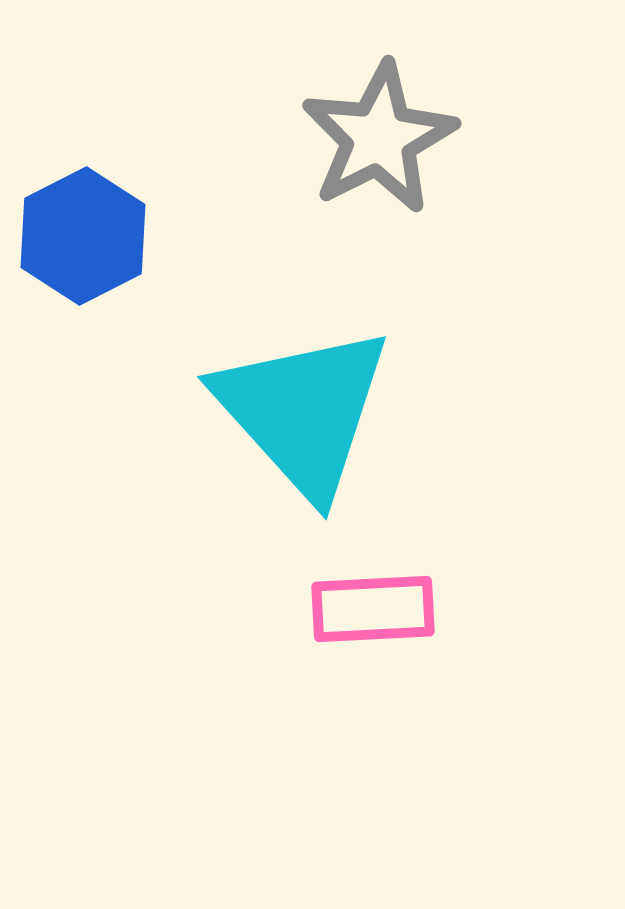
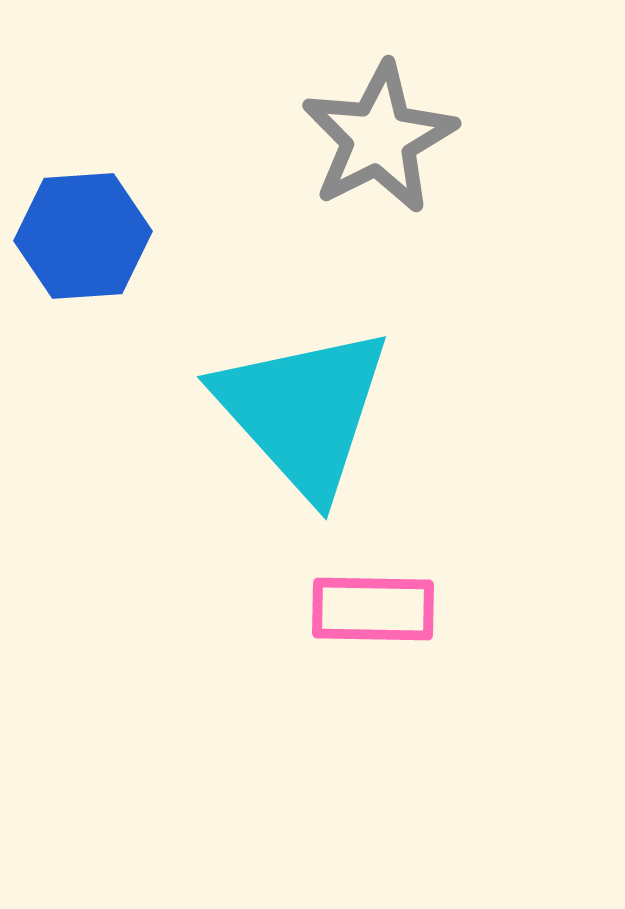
blue hexagon: rotated 23 degrees clockwise
pink rectangle: rotated 4 degrees clockwise
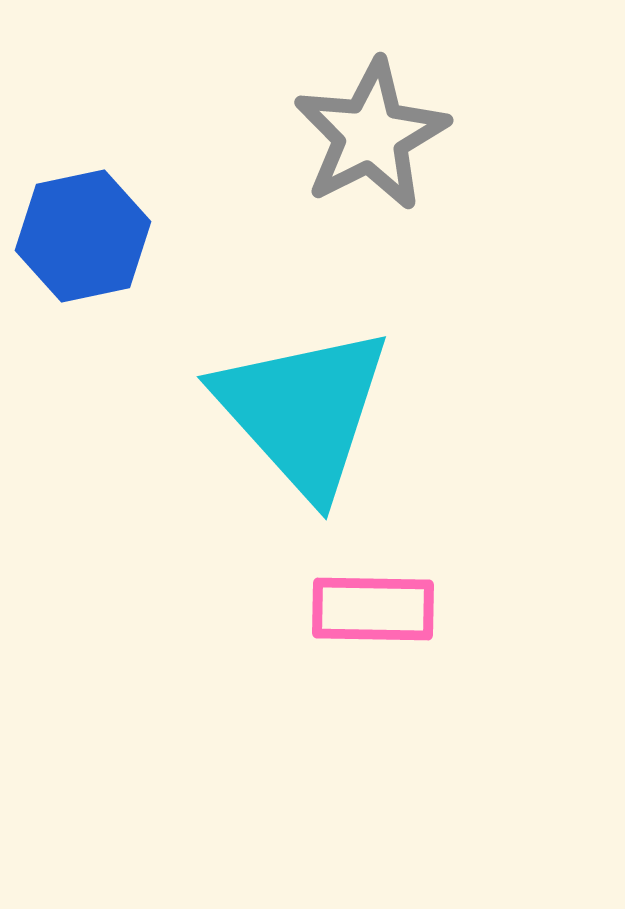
gray star: moved 8 px left, 3 px up
blue hexagon: rotated 8 degrees counterclockwise
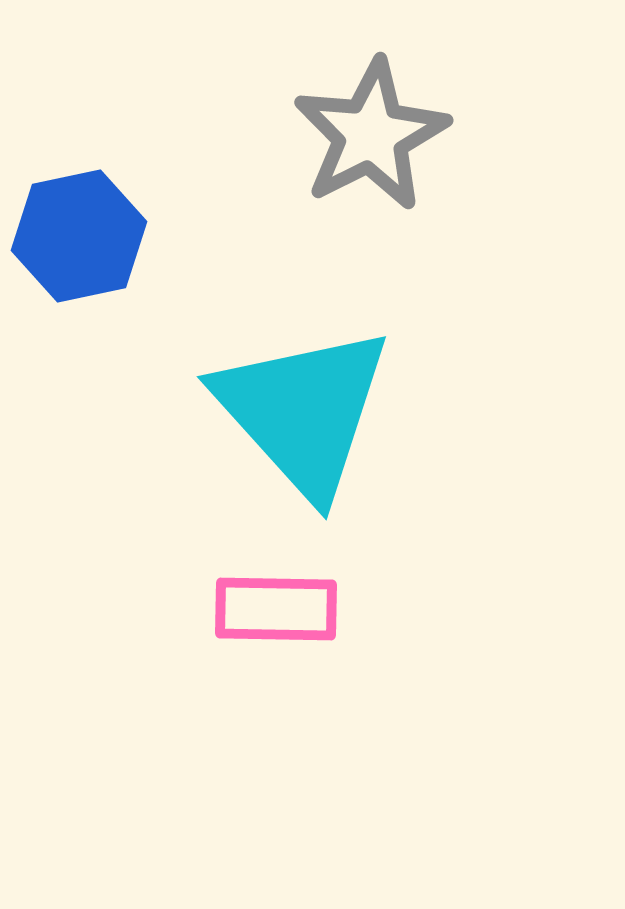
blue hexagon: moved 4 px left
pink rectangle: moved 97 px left
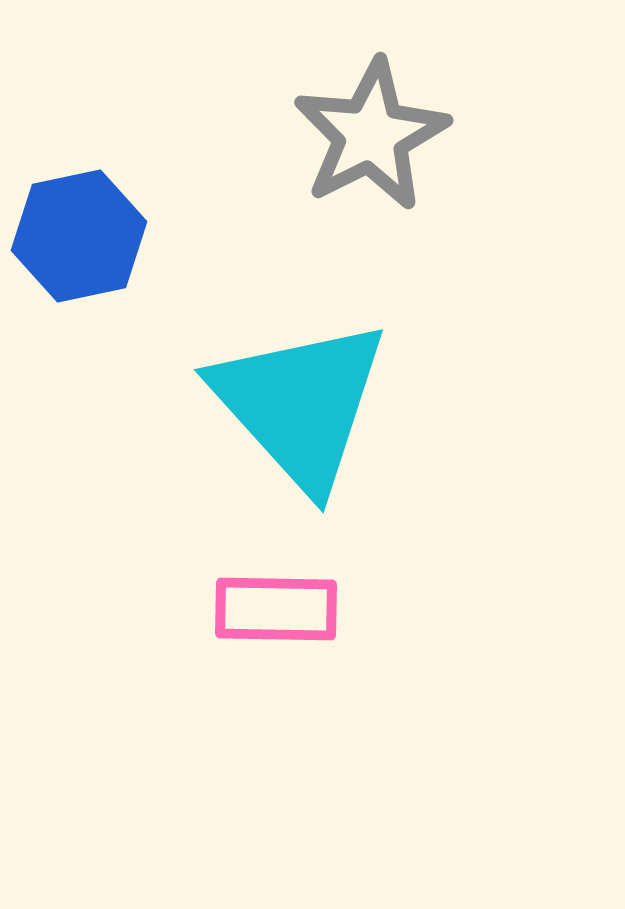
cyan triangle: moved 3 px left, 7 px up
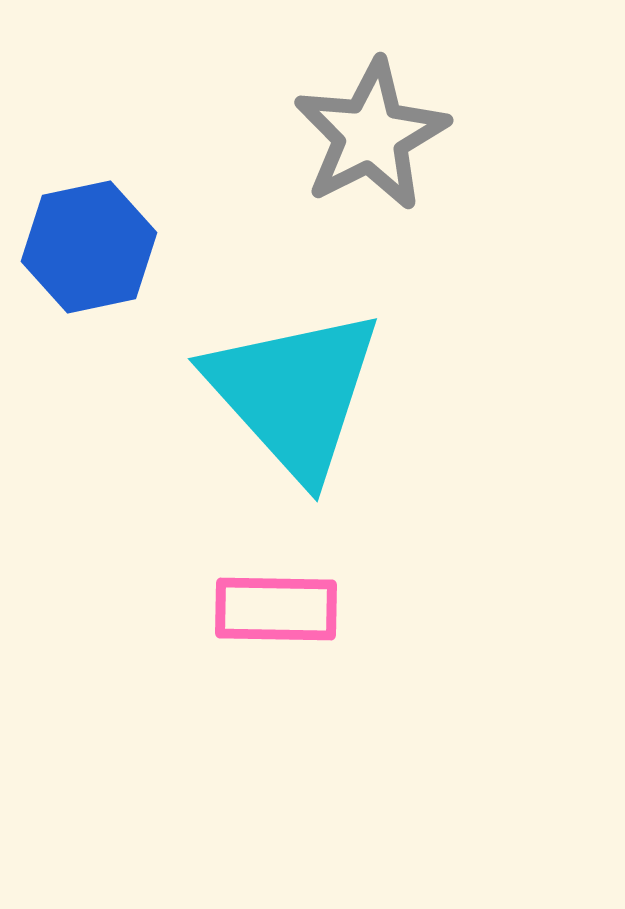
blue hexagon: moved 10 px right, 11 px down
cyan triangle: moved 6 px left, 11 px up
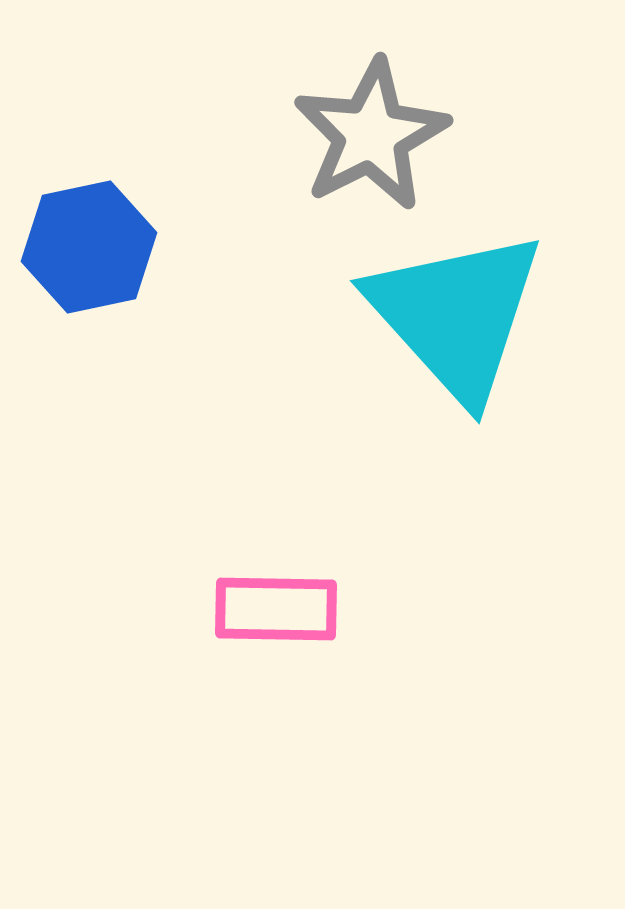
cyan triangle: moved 162 px right, 78 px up
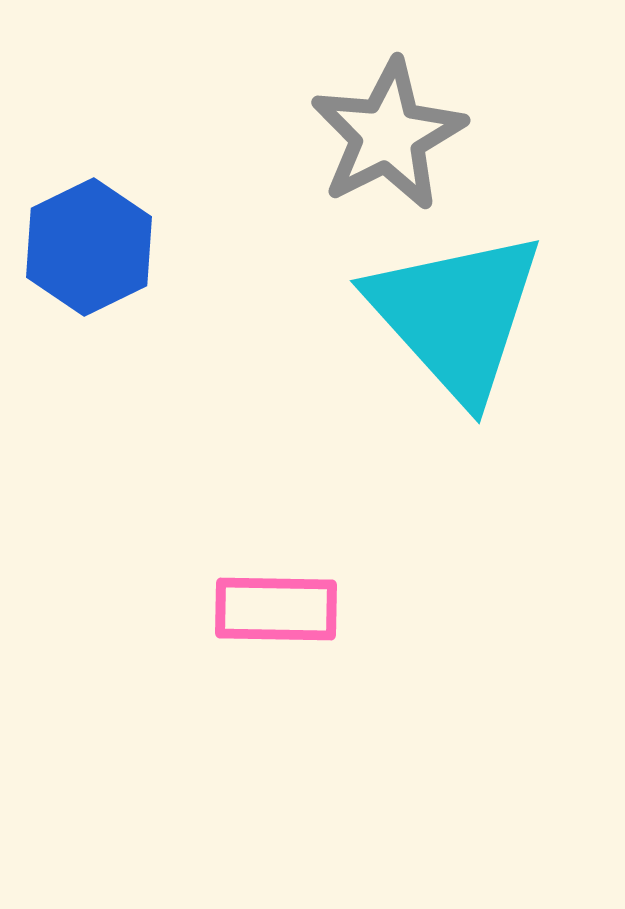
gray star: moved 17 px right
blue hexagon: rotated 14 degrees counterclockwise
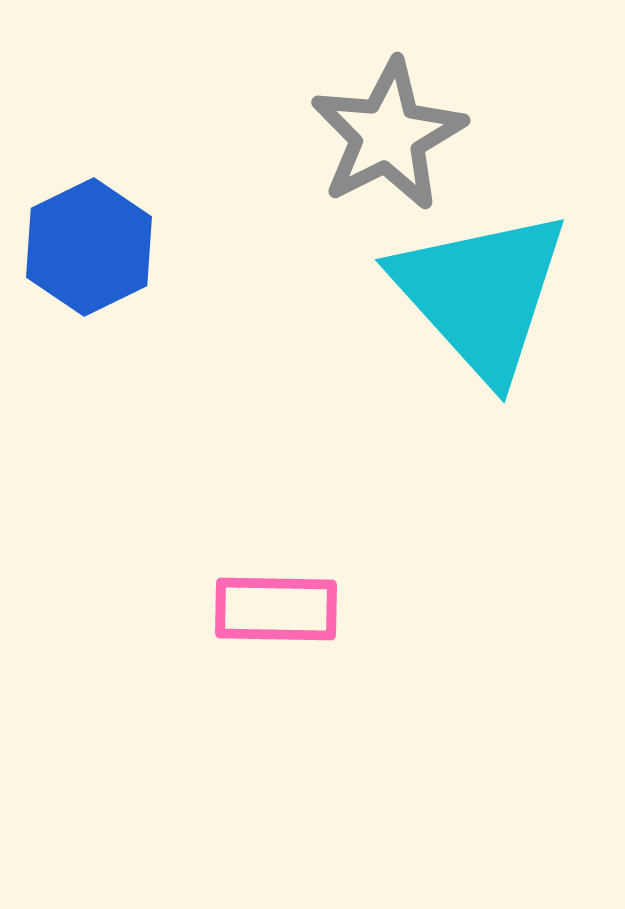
cyan triangle: moved 25 px right, 21 px up
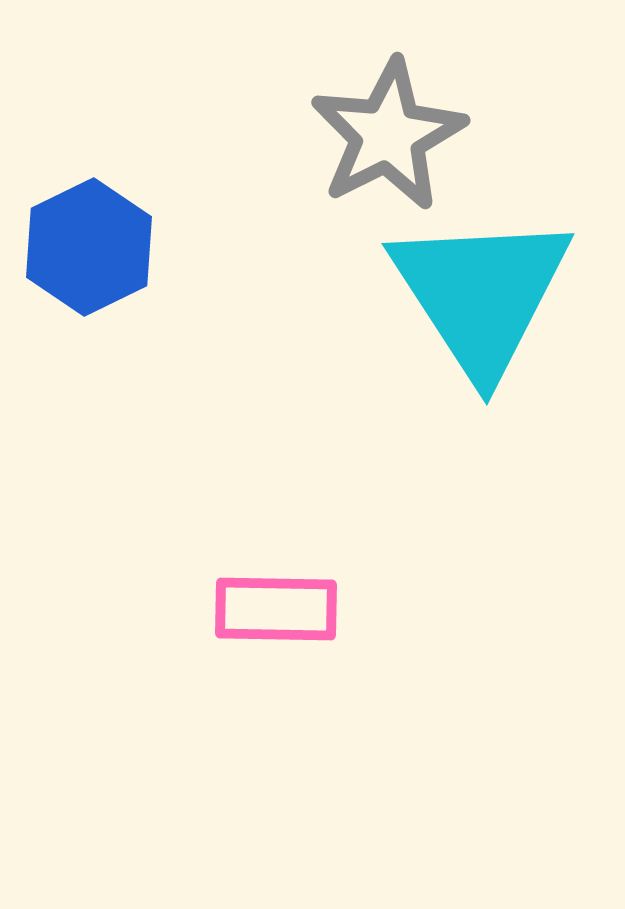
cyan triangle: rotated 9 degrees clockwise
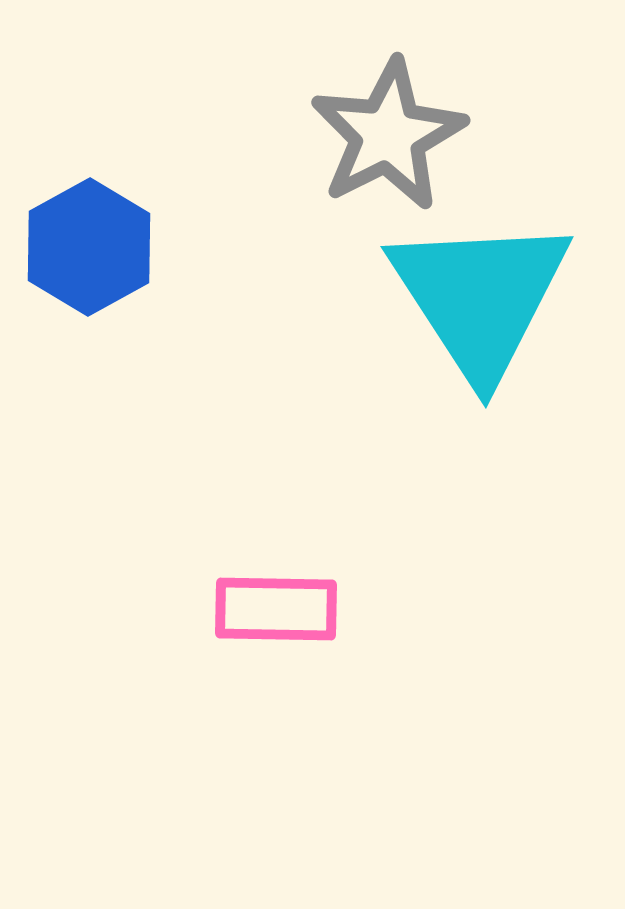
blue hexagon: rotated 3 degrees counterclockwise
cyan triangle: moved 1 px left, 3 px down
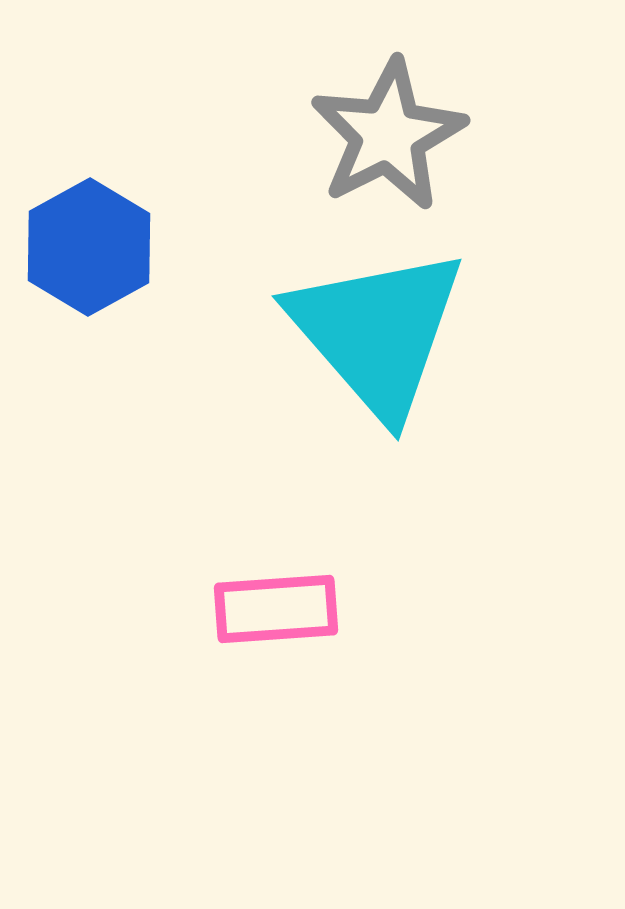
cyan triangle: moved 103 px left, 35 px down; rotated 8 degrees counterclockwise
pink rectangle: rotated 5 degrees counterclockwise
